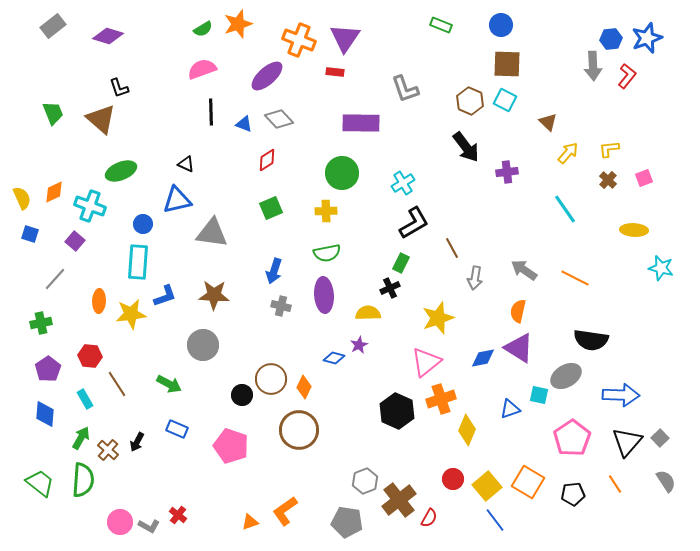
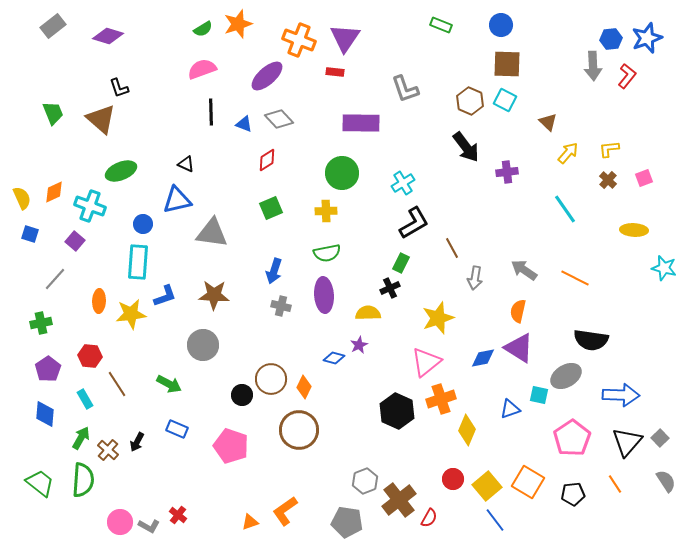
cyan star at (661, 268): moved 3 px right
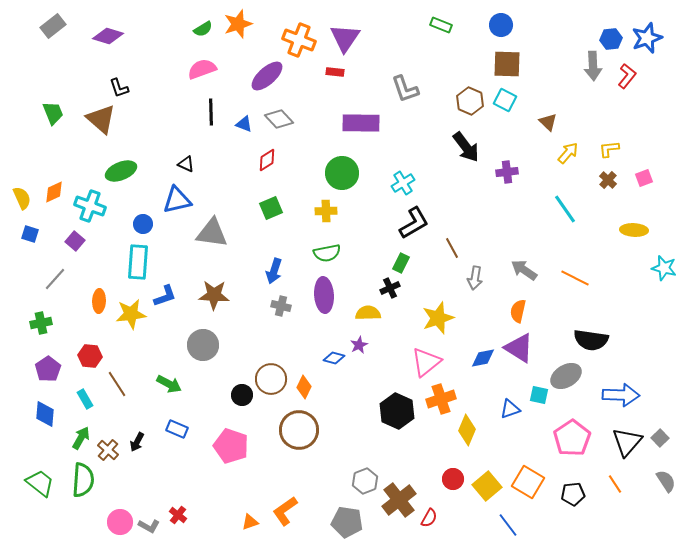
blue line at (495, 520): moved 13 px right, 5 px down
